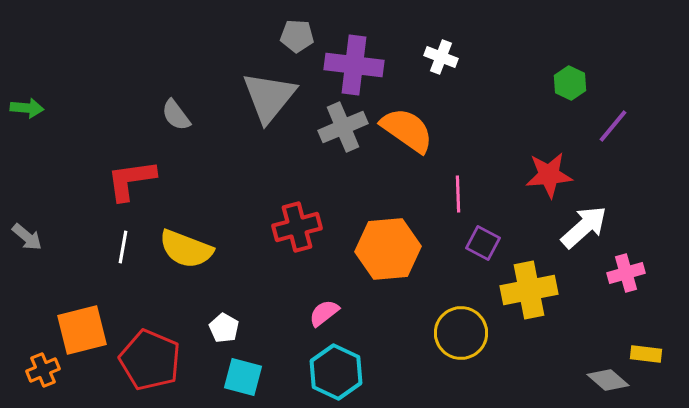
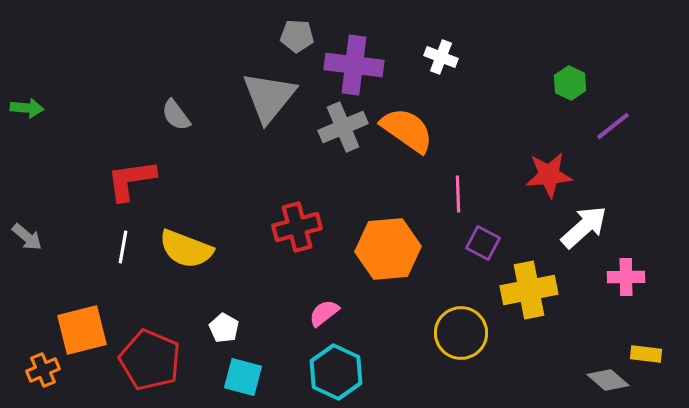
purple line: rotated 12 degrees clockwise
pink cross: moved 4 px down; rotated 15 degrees clockwise
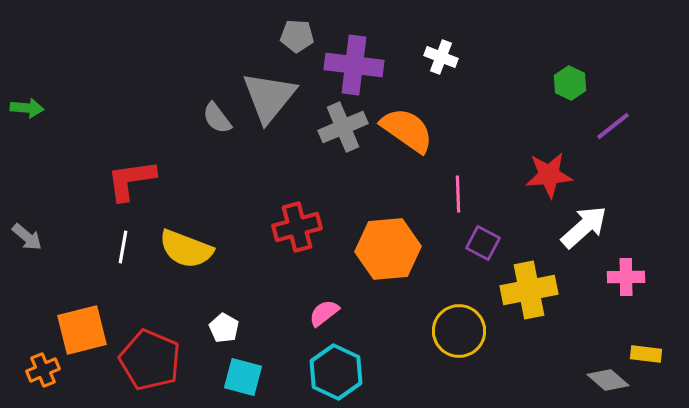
gray semicircle: moved 41 px right, 3 px down
yellow circle: moved 2 px left, 2 px up
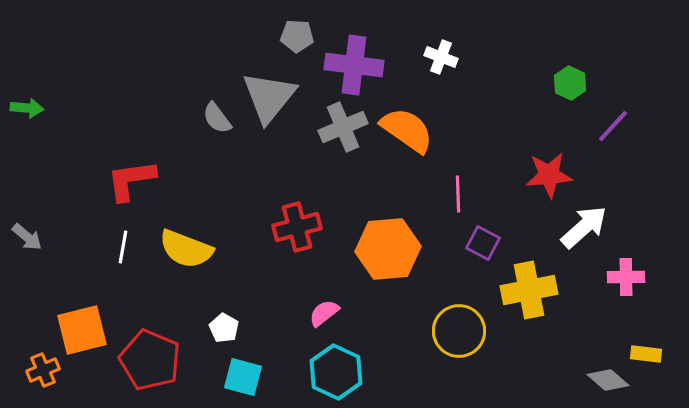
purple line: rotated 9 degrees counterclockwise
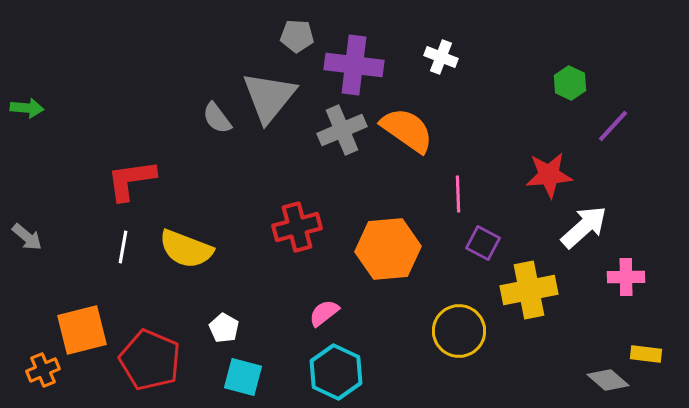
gray cross: moved 1 px left, 3 px down
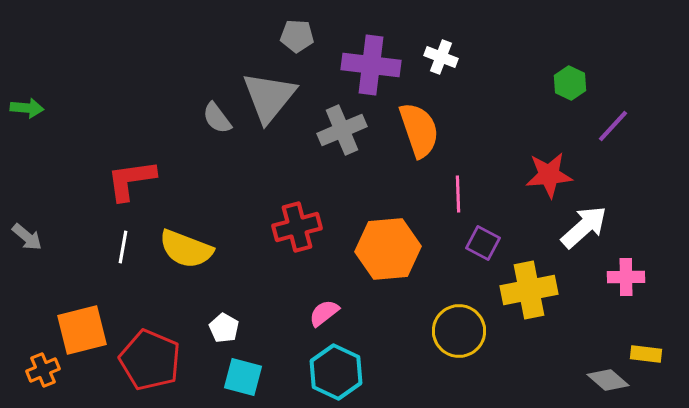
purple cross: moved 17 px right
orange semicircle: moved 12 px right; rotated 36 degrees clockwise
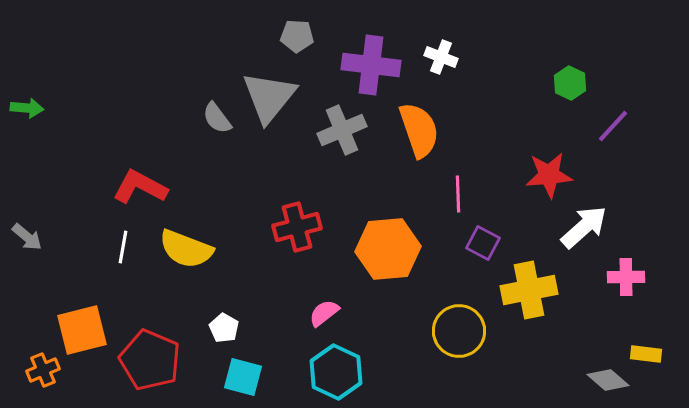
red L-shape: moved 9 px right, 7 px down; rotated 36 degrees clockwise
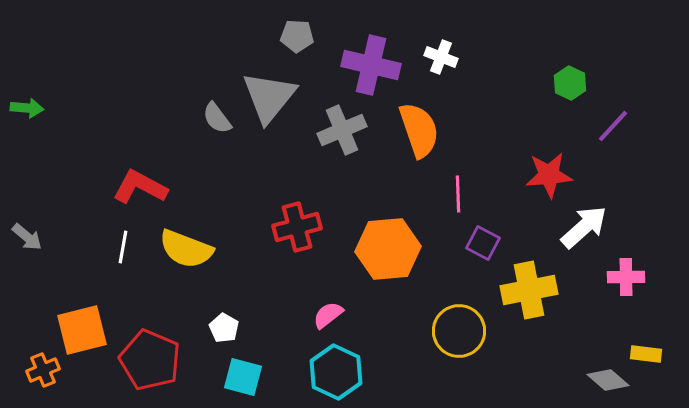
purple cross: rotated 6 degrees clockwise
pink semicircle: moved 4 px right, 2 px down
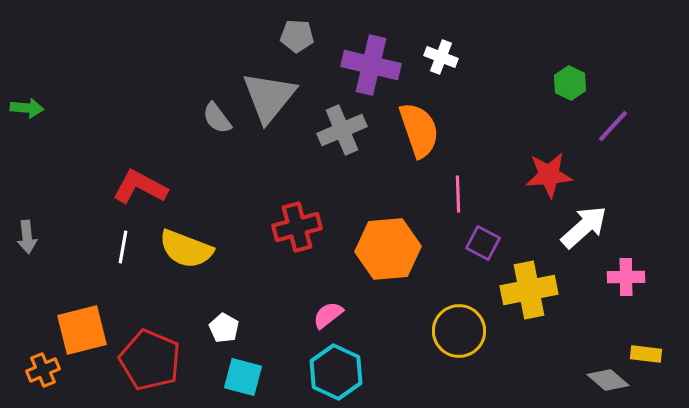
gray arrow: rotated 44 degrees clockwise
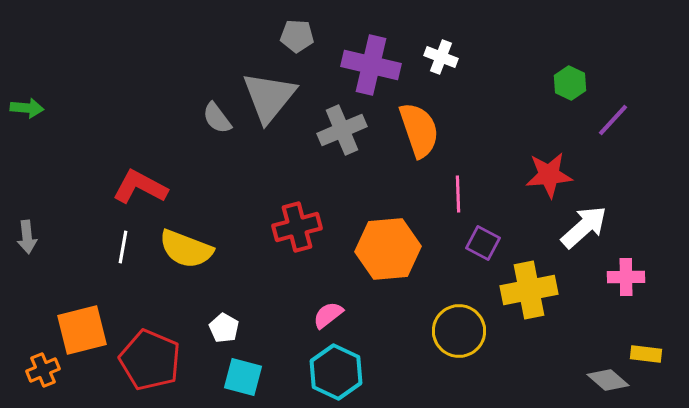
purple line: moved 6 px up
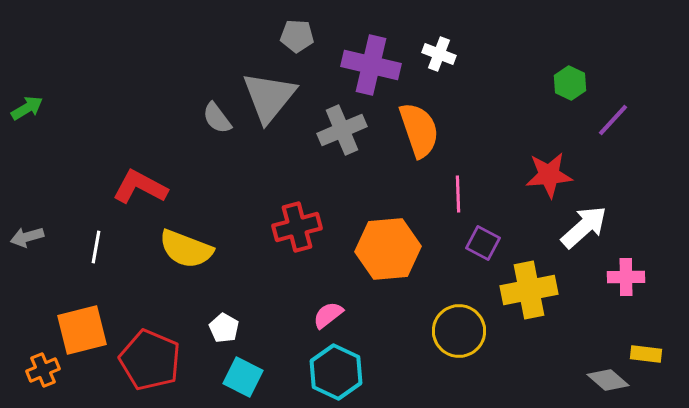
white cross: moved 2 px left, 3 px up
green arrow: rotated 36 degrees counterclockwise
gray arrow: rotated 80 degrees clockwise
white line: moved 27 px left
cyan square: rotated 12 degrees clockwise
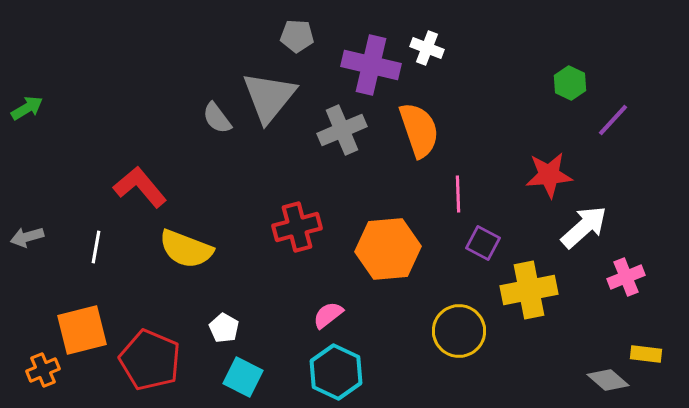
white cross: moved 12 px left, 6 px up
red L-shape: rotated 22 degrees clockwise
pink cross: rotated 21 degrees counterclockwise
